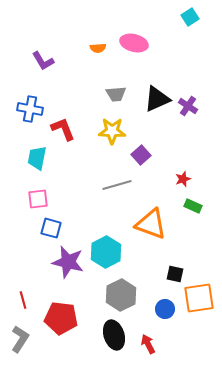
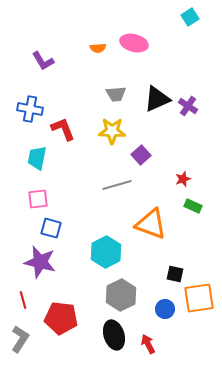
purple star: moved 28 px left
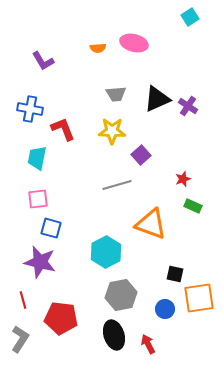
gray hexagon: rotated 16 degrees clockwise
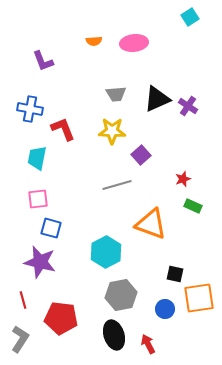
pink ellipse: rotated 20 degrees counterclockwise
orange semicircle: moved 4 px left, 7 px up
purple L-shape: rotated 10 degrees clockwise
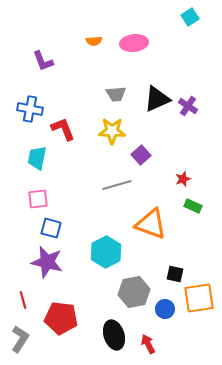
purple star: moved 7 px right
gray hexagon: moved 13 px right, 3 px up
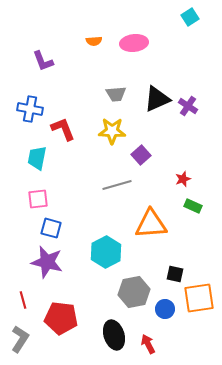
orange triangle: rotated 24 degrees counterclockwise
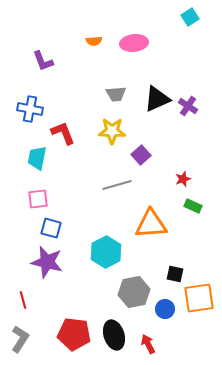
red L-shape: moved 4 px down
red pentagon: moved 13 px right, 16 px down
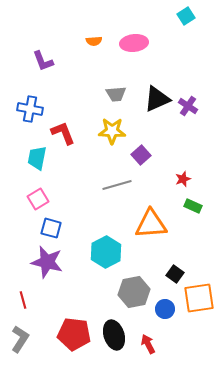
cyan square: moved 4 px left, 1 px up
pink square: rotated 25 degrees counterclockwise
black square: rotated 24 degrees clockwise
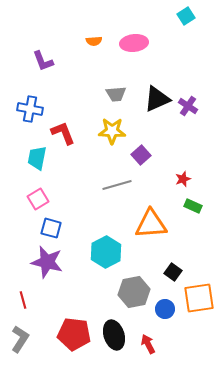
black square: moved 2 px left, 2 px up
